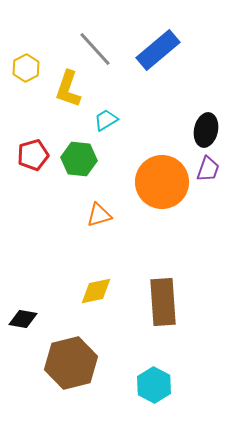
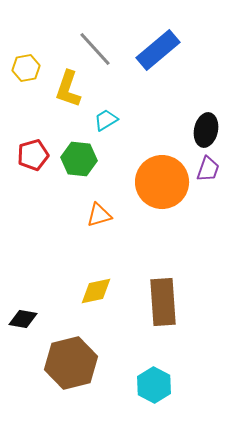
yellow hexagon: rotated 16 degrees clockwise
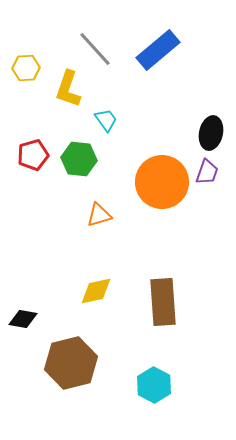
yellow hexagon: rotated 8 degrees clockwise
cyan trapezoid: rotated 85 degrees clockwise
black ellipse: moved 5 px right, 3 px down
purple trapezoid: moved 1 px left, 3 px down
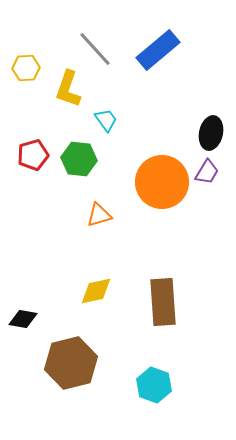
purple trapezoid: rotated 12 degrees clockwise
cyan hexagon: rotated 8 degrees counterclockwise
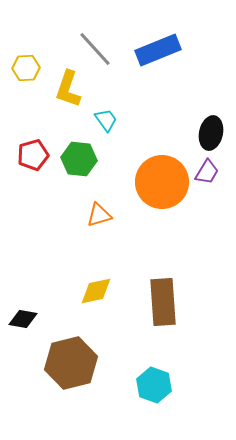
blue rectangle: rotated 18 degrees clockwise
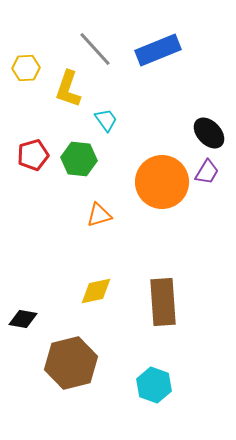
black ellipse: moved 2 px left; rotated 56 degrees counterclockwise
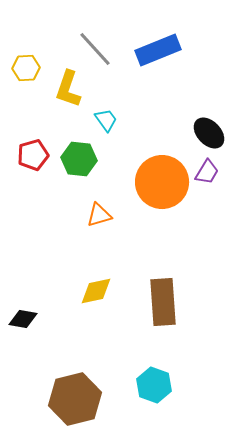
brown hexagon: moved 4 px right, 36 px down
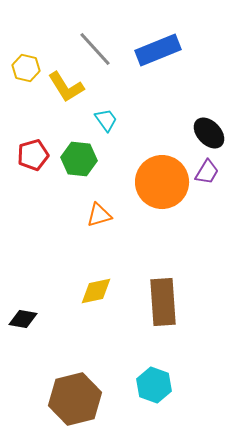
yellow hexagon: rotated 16 degrees clockwise
yellow L-shape: moved 2 px left, 2 px up; rotated 51 degrees counterclockwise
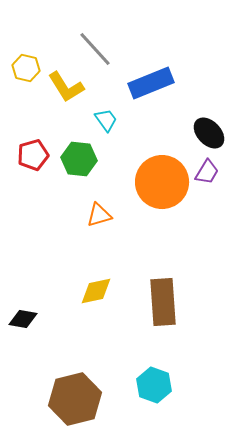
blue rectangle: moved 7 px left, 33 px down
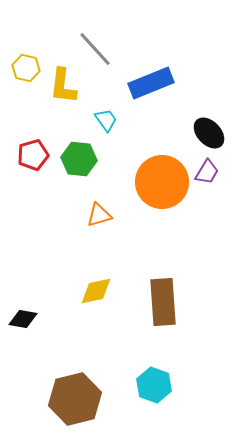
yellow L-shape: moved 3 px left, 1 px up; rotated 39 degrees clockwise
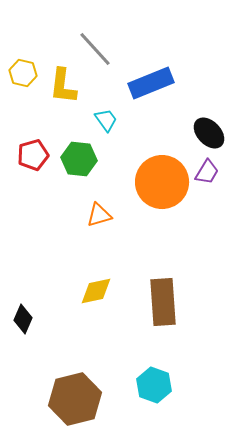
yellow hexagon: moved 3 px left, 5 px down
black diamond: rotated 76 degrees counterclockwise
